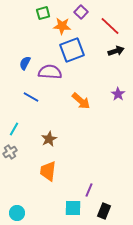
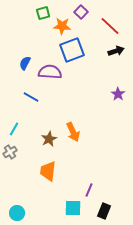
orange arrow: moved 8 px left, 31 px down; rotated 24 degrees clockwise
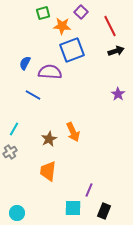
red line: rotated 20 degrees clockwise
blue line: moved 2 px right, 2 px up
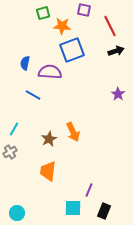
purple square: moved 3 px right, 2 px up; rotated 32 degrees counterclockwise
blue semicircle: rotated 16 degrees counterclockwise
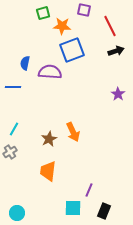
blue line: moved 20 px left, 8 px up; rotated 28 degrees counterclockwise
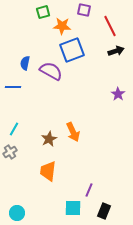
green square: moved 1 px up
purple semicircle: moved 1 px right, 1 px up; rotated 25 degrees clockwise
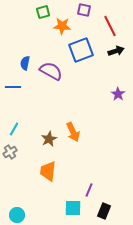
blue square: moved 9 px right
cyan circle: moved 2 px down
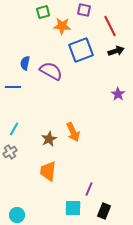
purple line: moved 1 px up
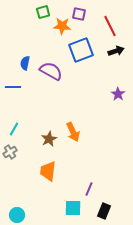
purple square: moved 5 px left, 4 px down
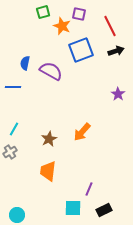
orange star: rotated 18 degrees clockwise
orange arrow: moved 9 px right; rotated 66 degrees clockwise
black rectangle: moved 1 px up; rotated 42 degrees clockwise
